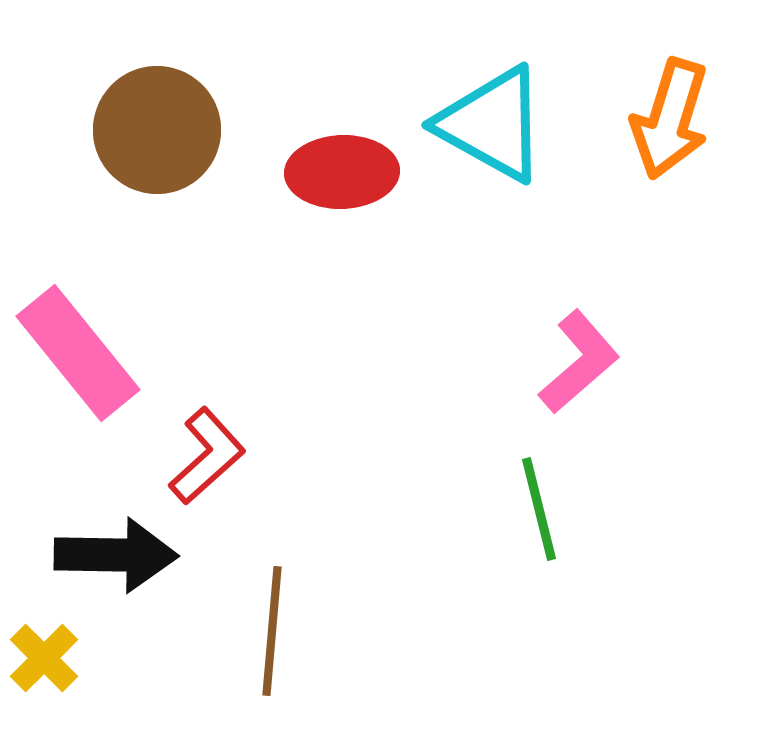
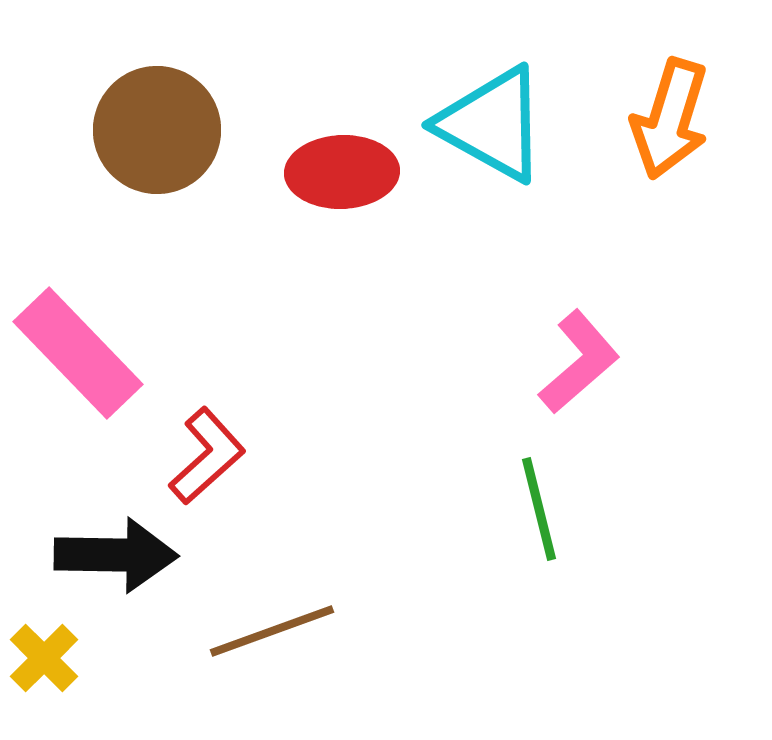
pink rectangle: rotated 5 degrees counterclockwise
brown line: rotated 65 degrees clockwise
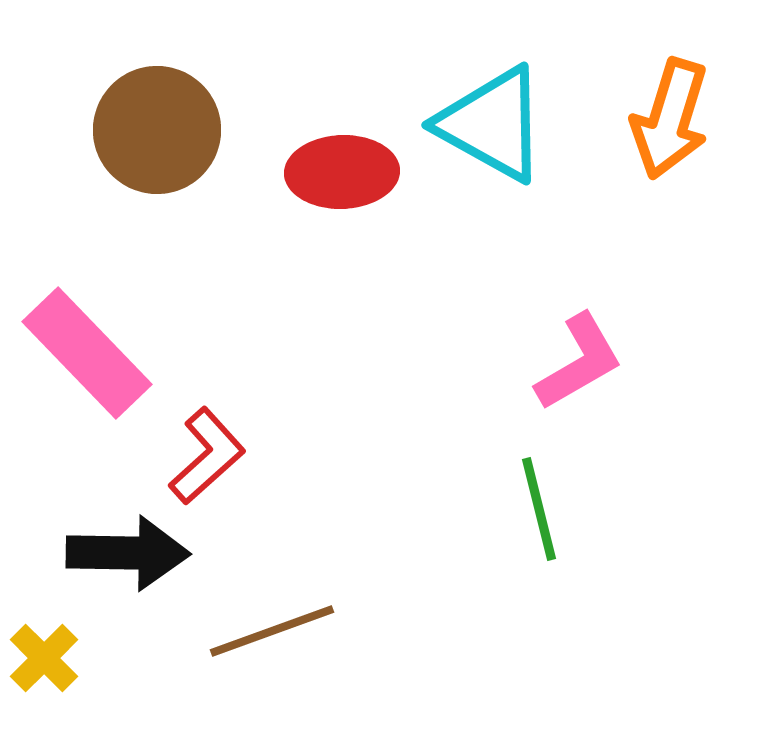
pink rectangle: moved 9 px right
pink L-shape: rotated 11 degrees clockwise
black arrow: moved 12 px right, 2 px up
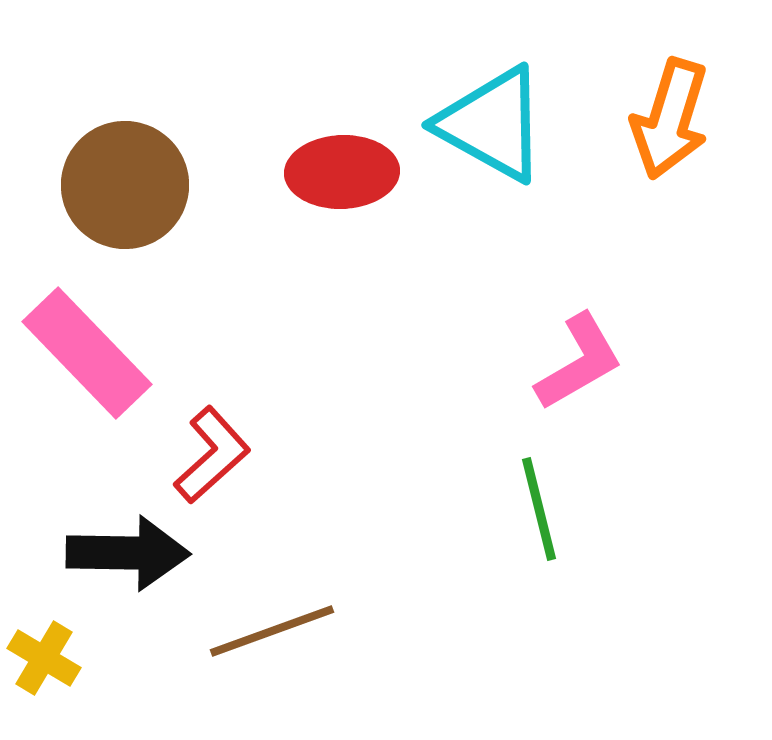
brown circle: moved 32 px left, 55 px down
red L-shape: moved 5 px right, 1 px up
yellow cross: rotated 14 degrees counterclockwise
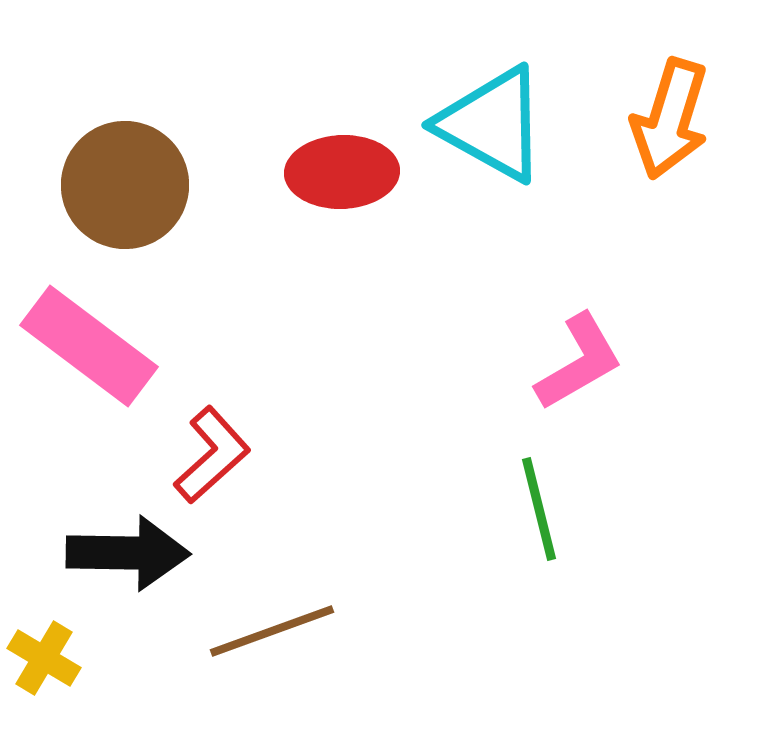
pink rectangle: moved 2 px right, 7 px up; rotated 9 degrees counterclockwise
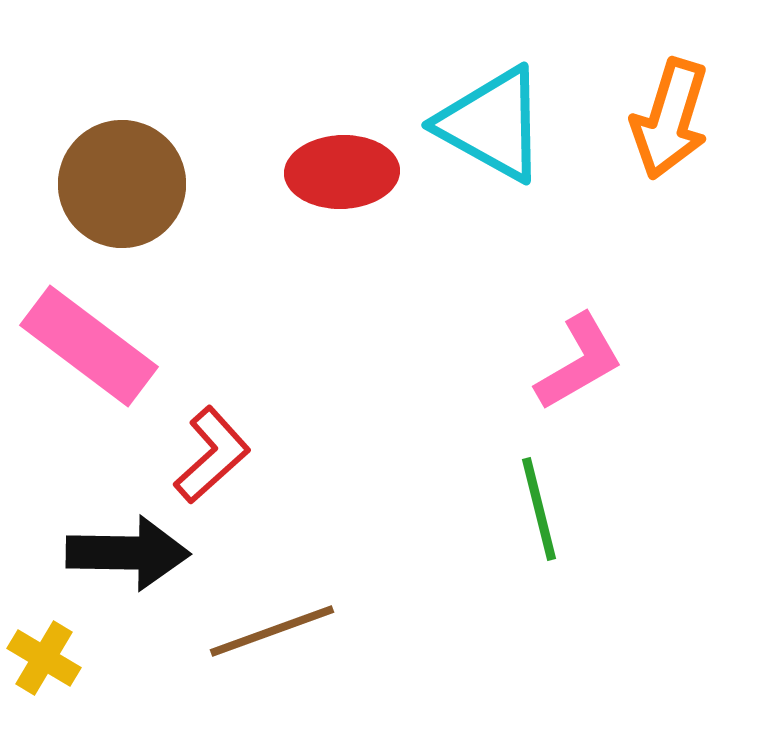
brown circle: moved 3 px left, 1 px up
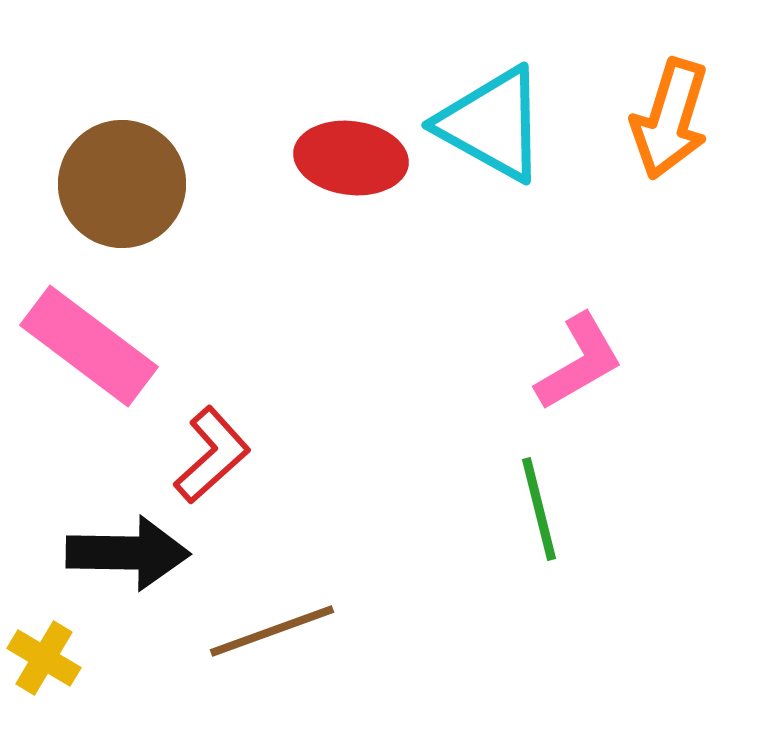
red ellipse: moved 9 px right, 14 px up; rotated 9 degrees clockwise
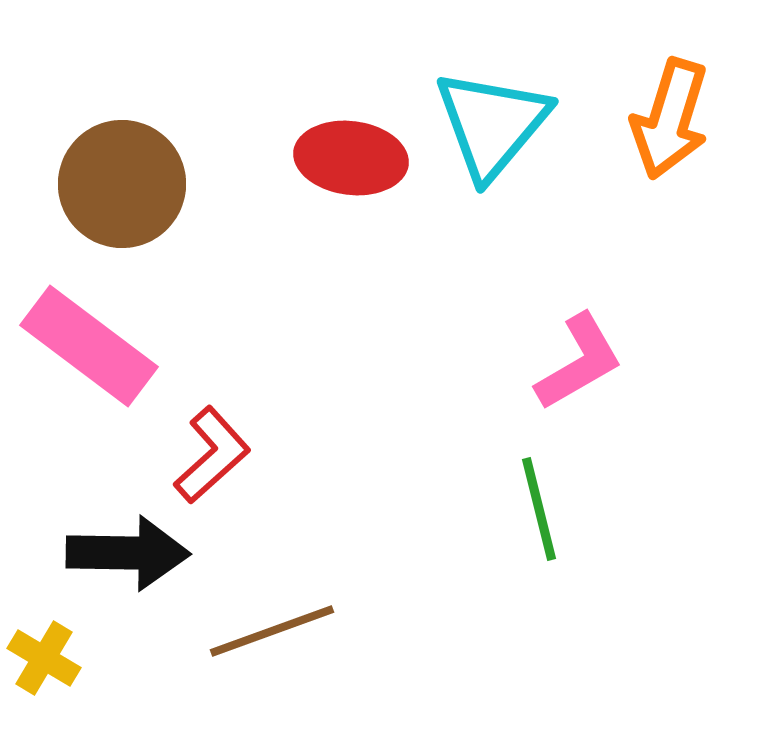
cyan triangle: rotated 41 degrees clockwise
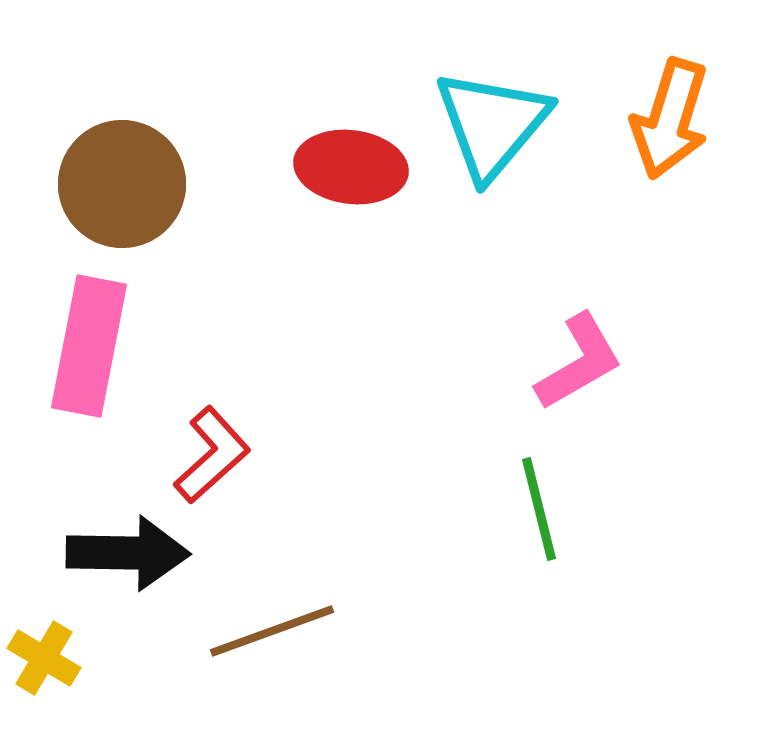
red ellipse: moved 9 px down
pink rectangle: rotated 64 degrees clockwise
